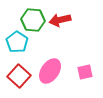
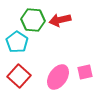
pink ellipse: moved 8 px right, 6 px down
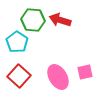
red arrow: rotated 30 degrees clockwise
pink ellipse: rotated 65 degrees counterclockwise
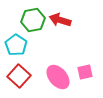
green hexagon: rotated 15 degrees counterclockwise
cyan pentagon: moved 1 px left, 3 px down
pink ellipse: rotated 10 degrees counterclockwise
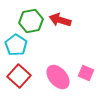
green hexagon: moved 2 px left, 1 px down
pink square: moved 1 px right, 1 px down; rotated 35 degrees clockwise
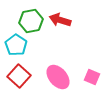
pink square: moved 6 px right, 4 px down
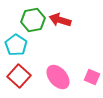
green hexagon: moved 2 px right, 1 px up
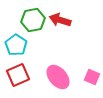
red square: moved 1 px left, 1 px up; rotated 25 degrees clockwise
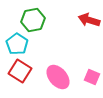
red arrow: moved 29 px right
cyan pentagon: moved 1 px right, 1 px up
red square: moved 2 px right, 4 px up; rotated 35 degrees counterclockwise
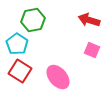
pink square: moved 27 px up
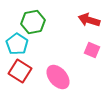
green hexagon: moved 2 px down
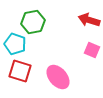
cyan pentagon: moved 2 px left; rotated 15 degrees counterclockwise
red square: rotated 15 degrees counterclockwise
